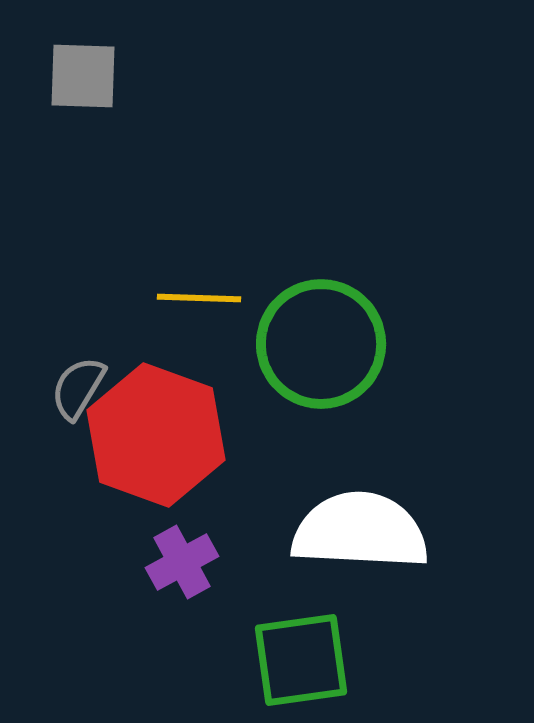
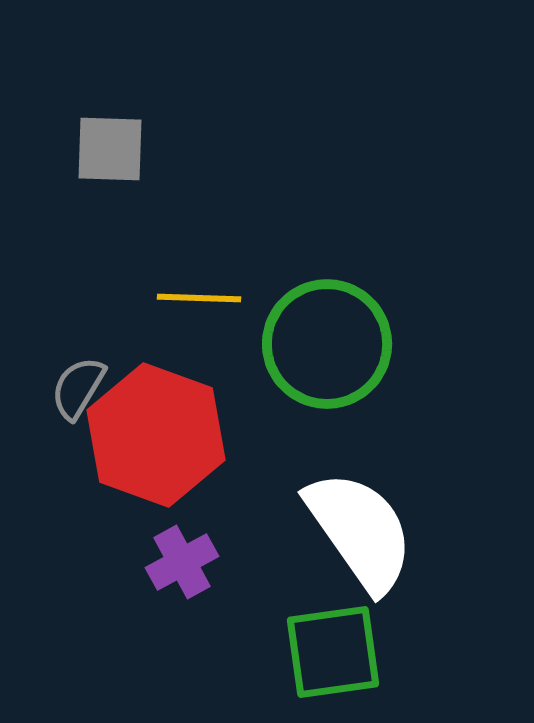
gray square: moved 27 px right, 73 px down
green circle: moved 6 px right
white semicircle: rotated 52 degrees clockwise
green square: moved 32 px right, 8 px up
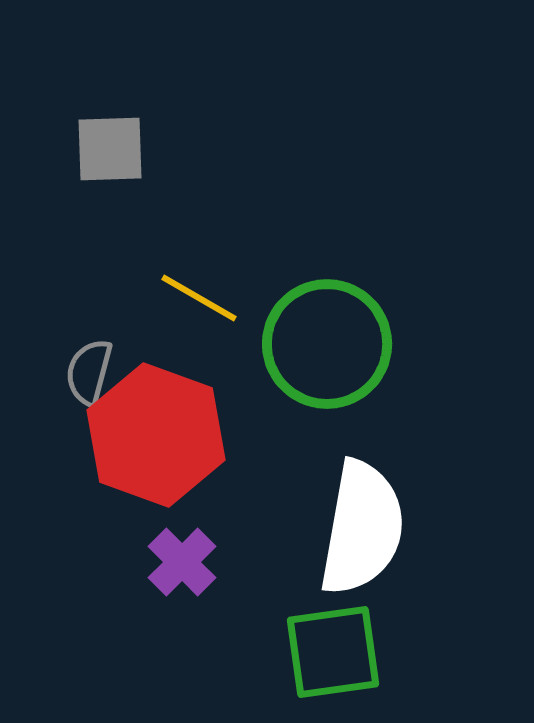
gray square: rotated 4 degrees counterclockwise
yellow line: rotated 28 degrees clockwise
gray semicircle: moved 11 px right, 16 px up; rotated 16 degrees counterclockwise
white semicircle: moved 2 px right, 3 px up; rotated 45 degrees clockwise
purple cross: rotated 16 degrees counterclockwise
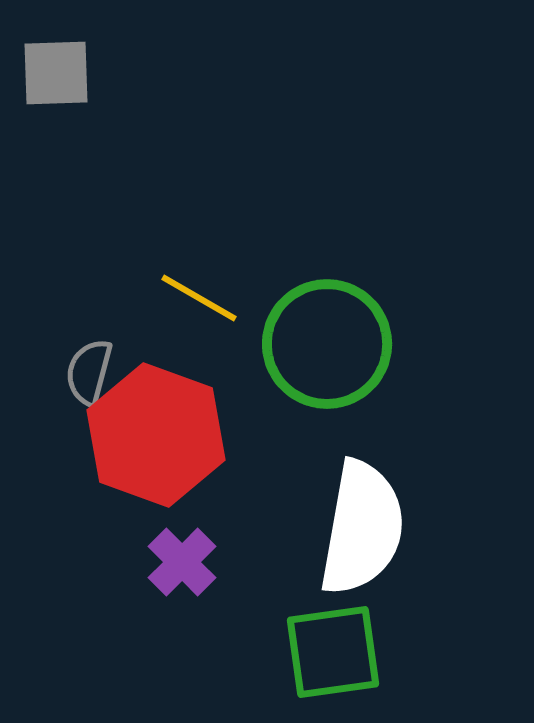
gray square: moved 54 px left, 76 px up
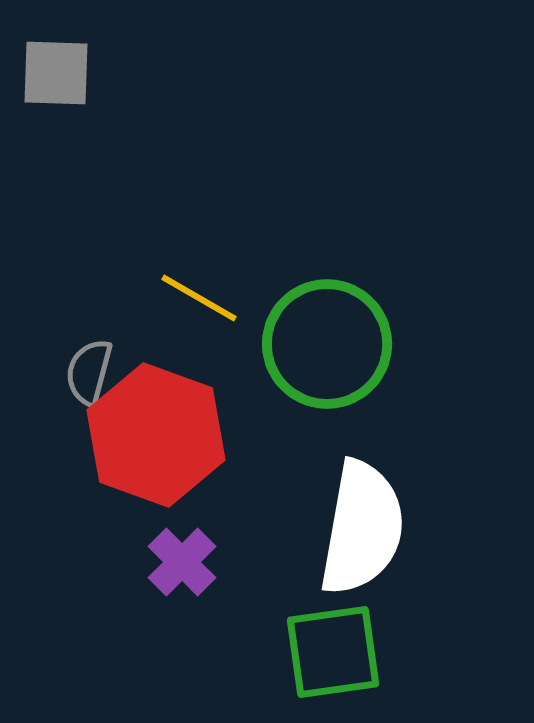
gray square: rotated 4 degrees clockwise
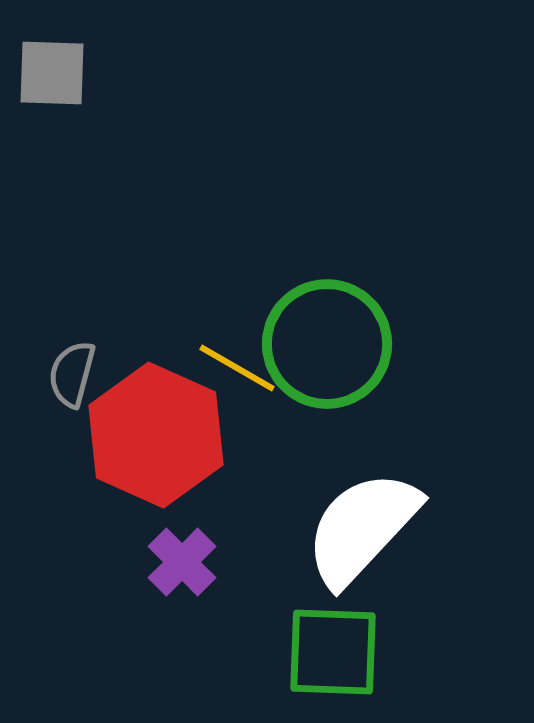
gray square: moved 4 px left
yellow line: moved 38 px right, 70 px down
gray semicircle: moved 17 px left, 2 px down
red hexagon: rotated 4 degrees clockwise
white semicircle: rotated 147 degrees counterclockwise
green square: rotated 10 degrees clockwise
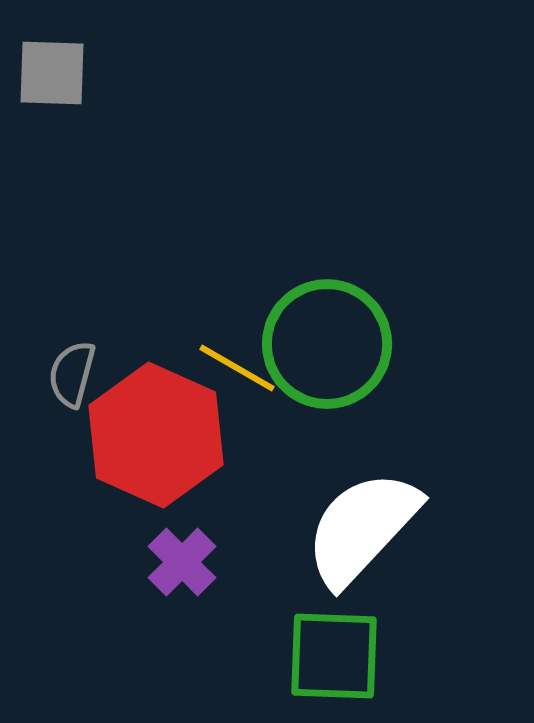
green square: moved 1 px right, 4 px down
